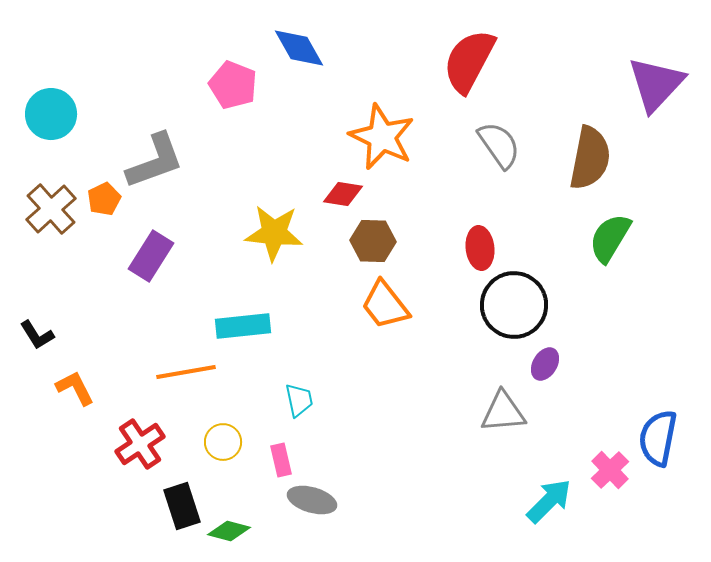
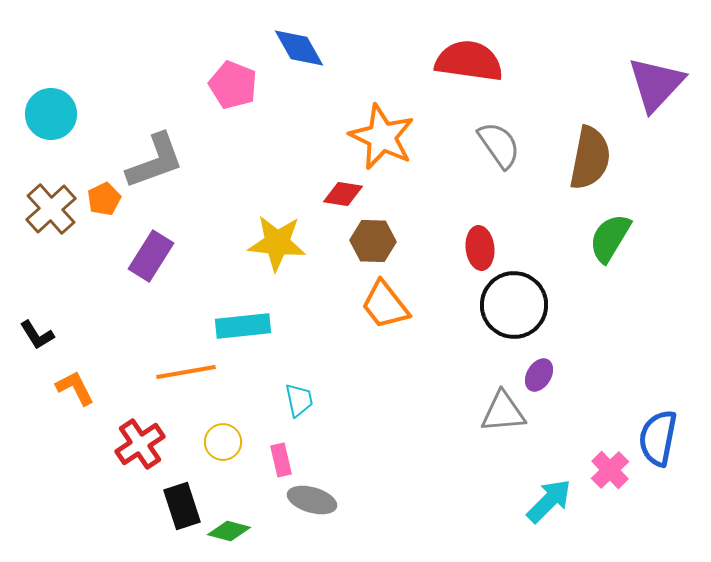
red semicircle: rotated 70 degrees clockwise
yellow star: moved 3 px right, 10 px down
purple ellipse: moved 6 px left, 11 px down
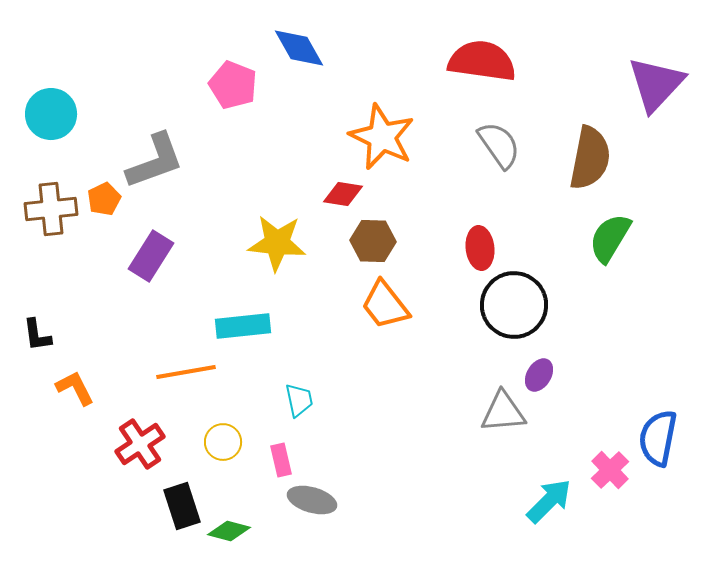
red semicircle: moved 13 px right
brown cross: rotated 36 degrees clockwise
black L-shape: rotated 24 degrees clockwise
